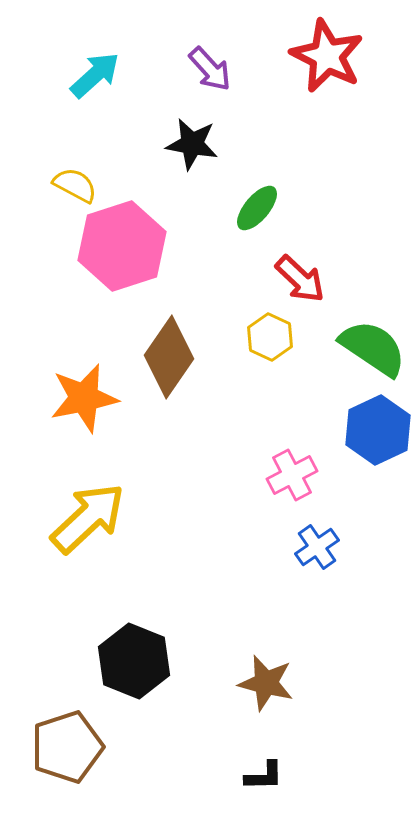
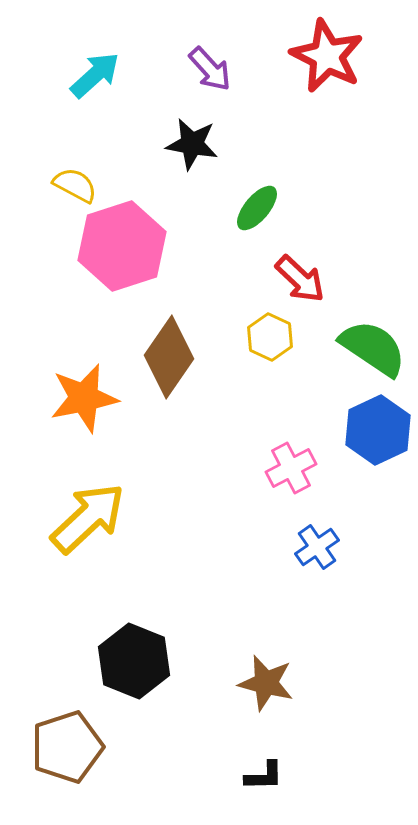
pink cross: moved 1 px left, 7 px up
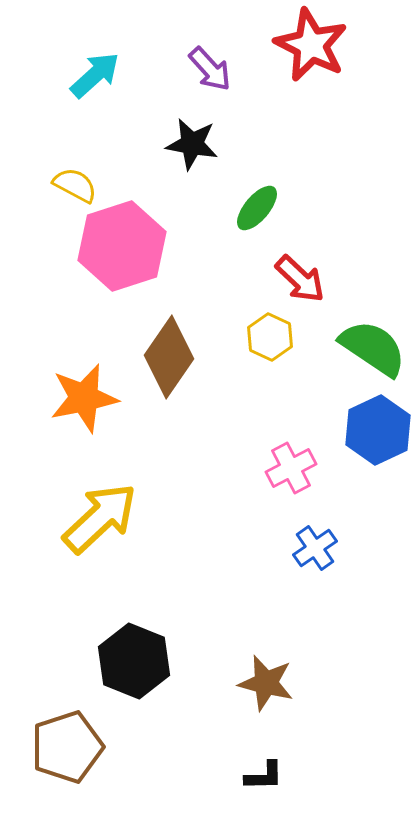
red star: moved 16 px left, 11 px up
yellow arrow: moved 12 px right
blue cross: moved 2 px left, 1 px down
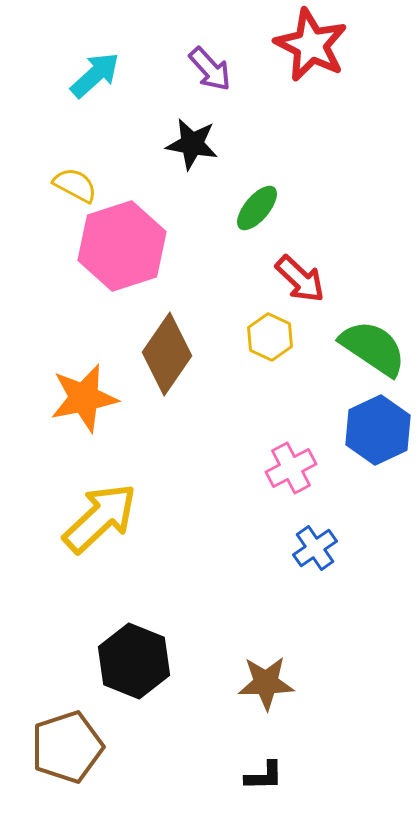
brown diamond: moved 2 px left, 3 px up
brown star: rotated 16 degrees counterclockwise
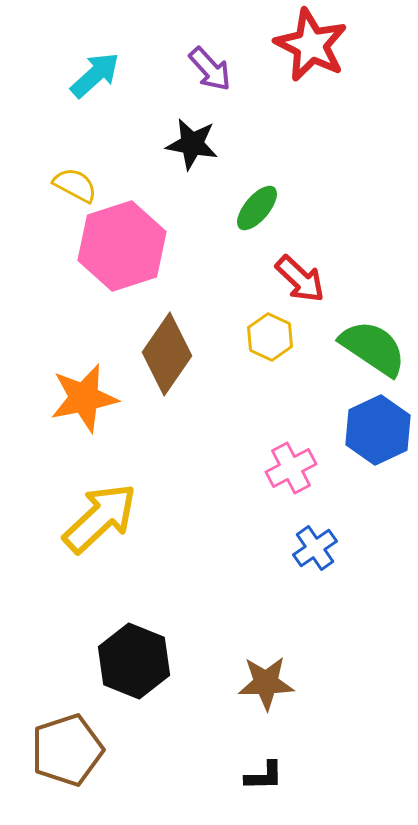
brown pentagon: moved 3 px down
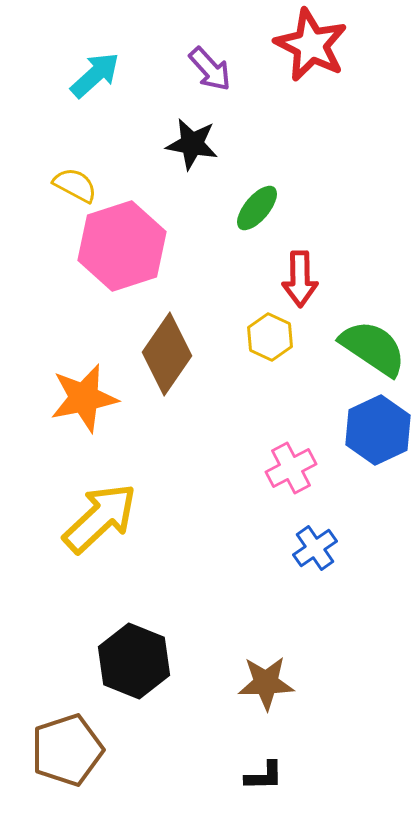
red arrow: rotated 46 degrees clockwise
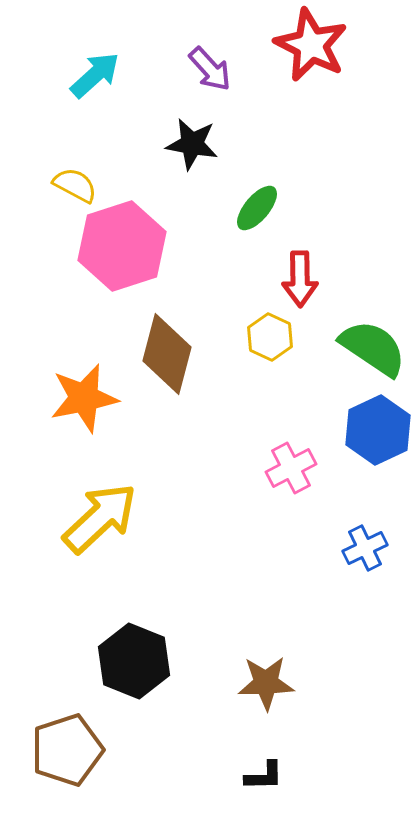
brown diamond: rotated 20 degrees counterclockwise
blue cross: moved 50 px right; rotated 9 degrees clockwise
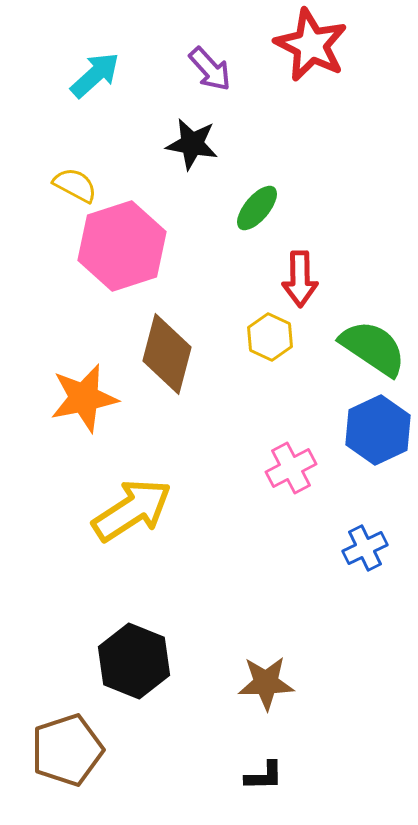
yellow arrow: moved 32 px right, 8 px up; rotated 10 degrees clockwise
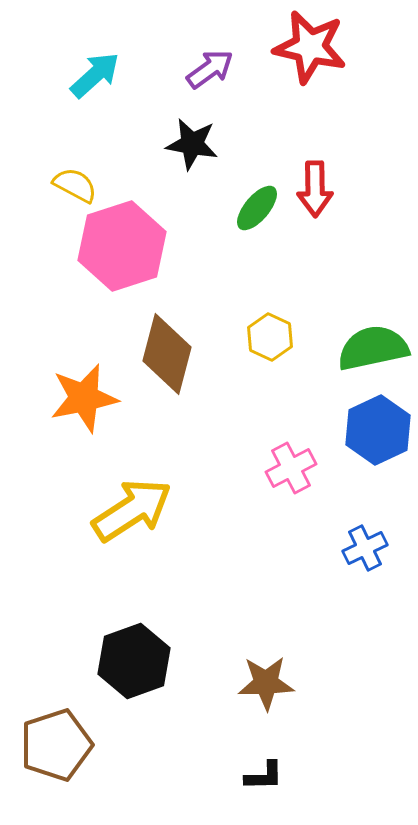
red star: moved 1 px left, 2 px down; rotated 14 degrees counterclockwise
purple arrow: rotated 84 degrees counterclockwise
red arrow: moved 15 px right, 90 px up
green semicircle: rotated 46 degrees counterclockwise
black hexagon: rotated 18 degrees clockwise
brown pentagon: moved 11 px left, 5 px up
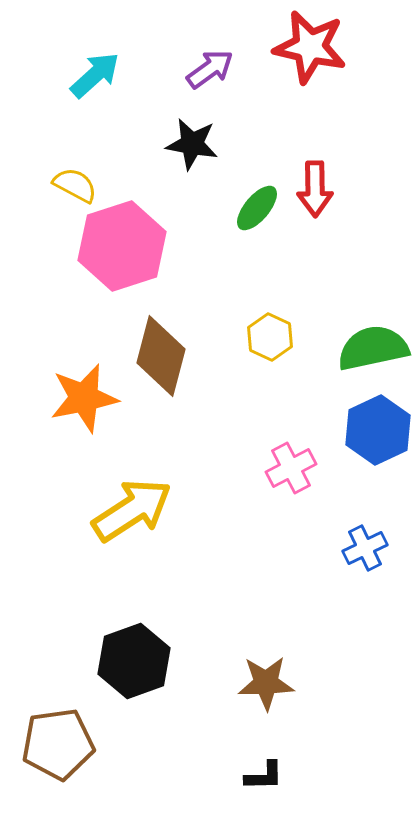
brown diamond: moved 6 px left, 2 px down
brown pentagon: moved 2 px right, 1 px up; rotated 10 degrees clockwise
